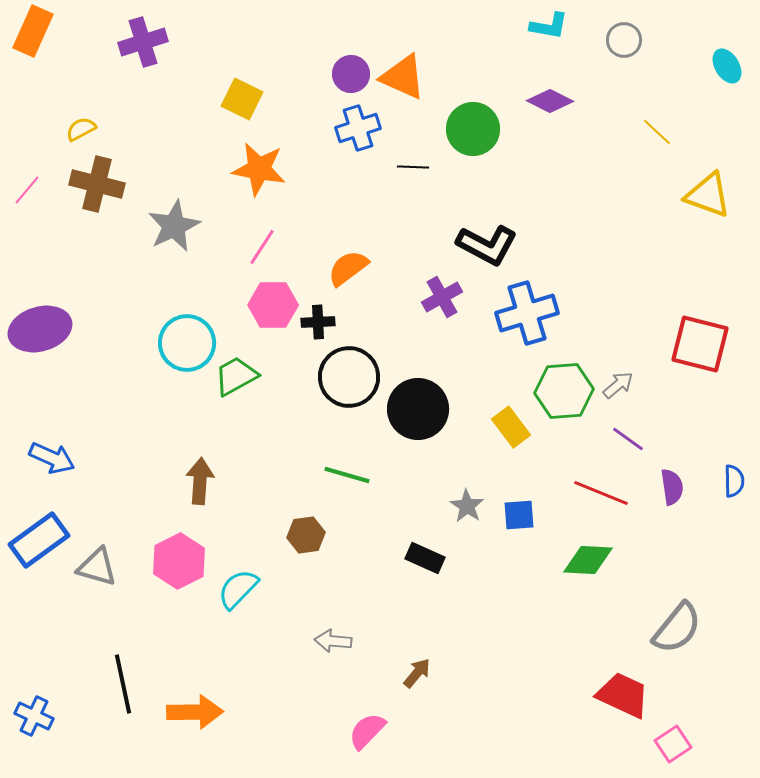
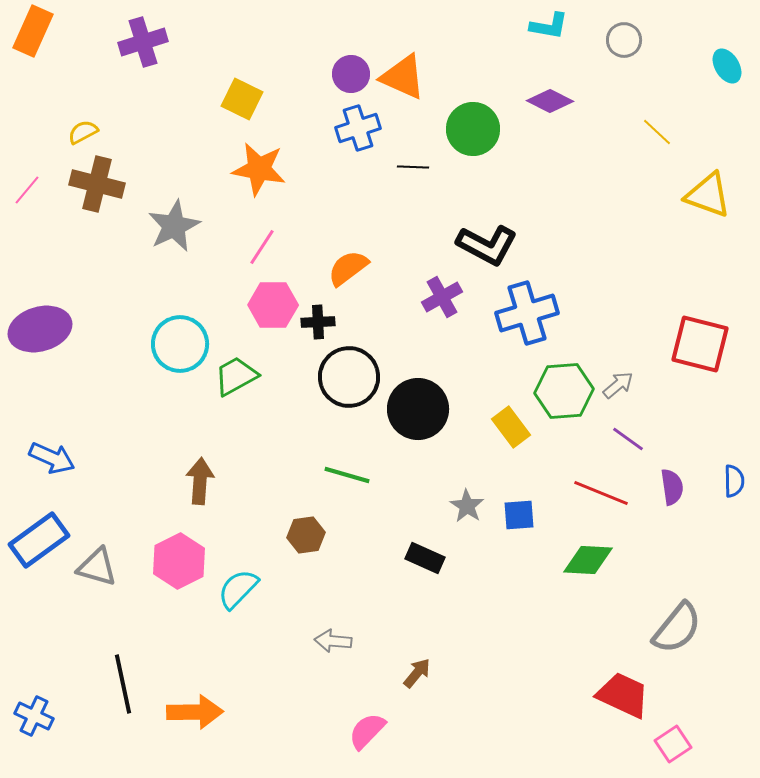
yellow semicircle at (81, 129): moved 2 px right, 3 px down
cyan circle at (187, 343): moved 7 px left, 1 px down
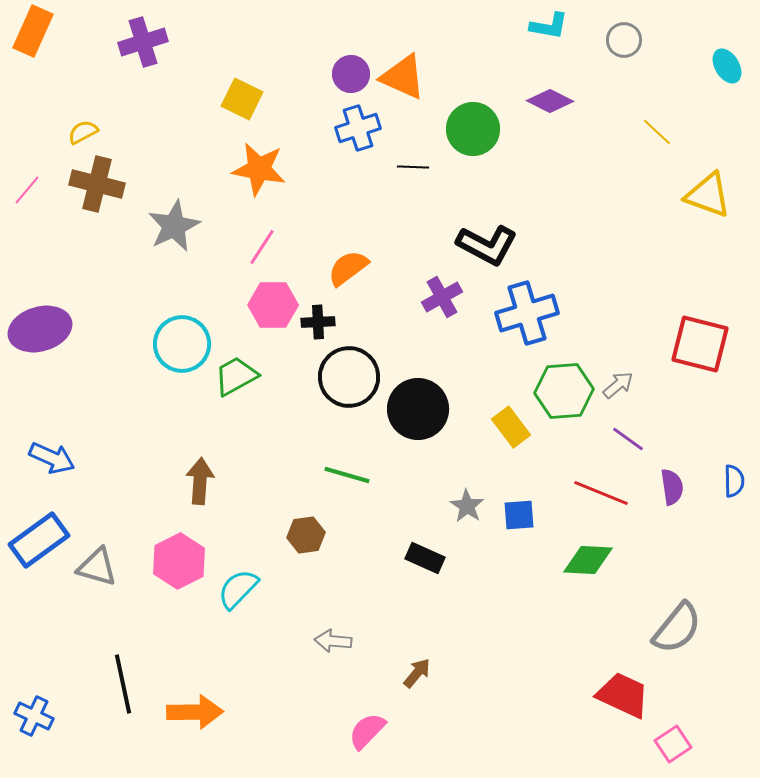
cyan circle at (180, 344): moved 2 px right
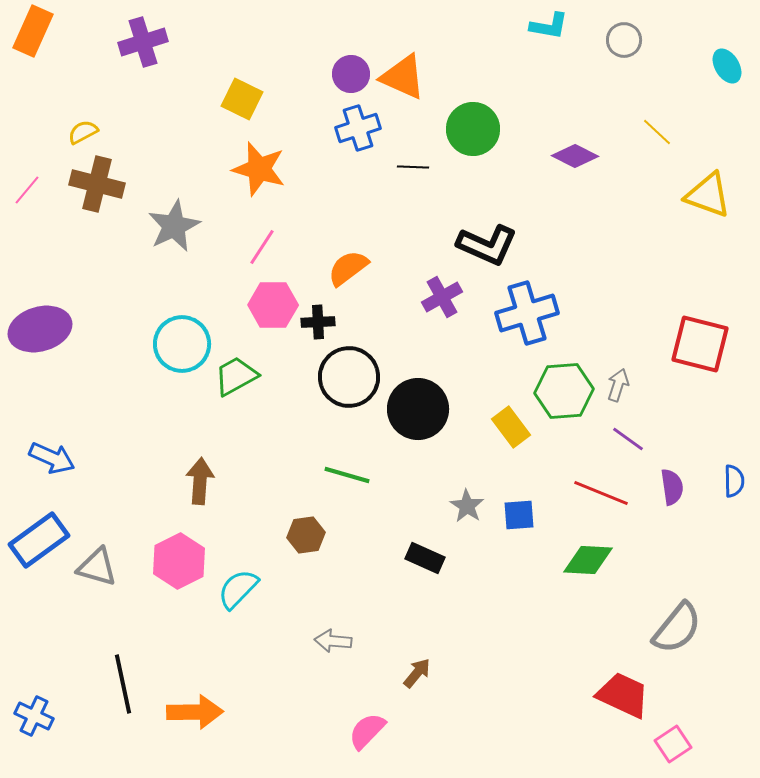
purple diamond at (550, 101): moved 25 px right, 55 px down
orange star at (259, 169): rotated 6 degrees clockwise
black L-shape at (487, 245): rotated 4 degrees counterclockwise
gray arrow at (618, 385): rotated 32 degrees counterclockwise
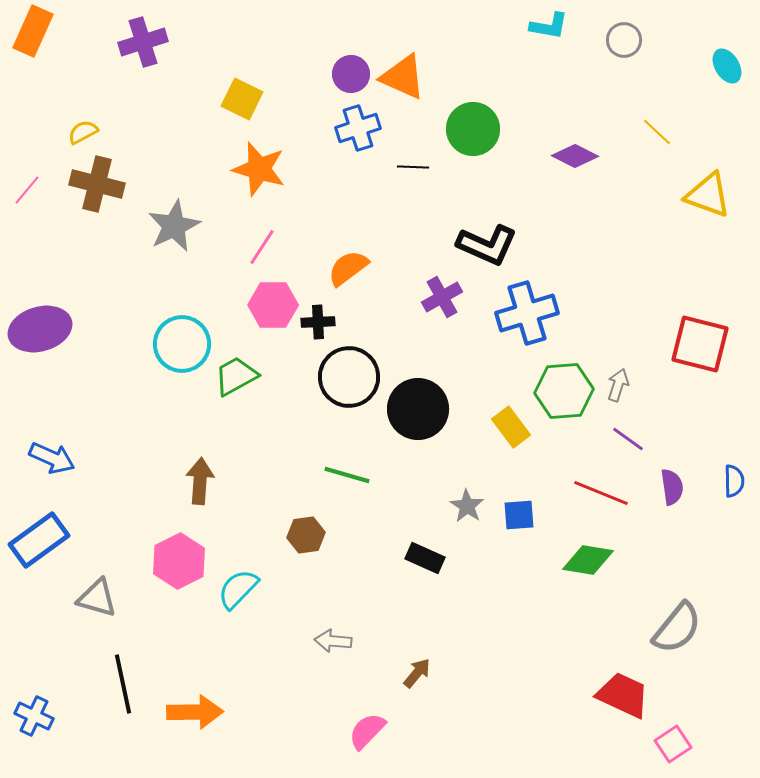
green diamond at (588, 560): rotated 6 degrees clockwise
gray triangle at (97, 567): moved 31 px down
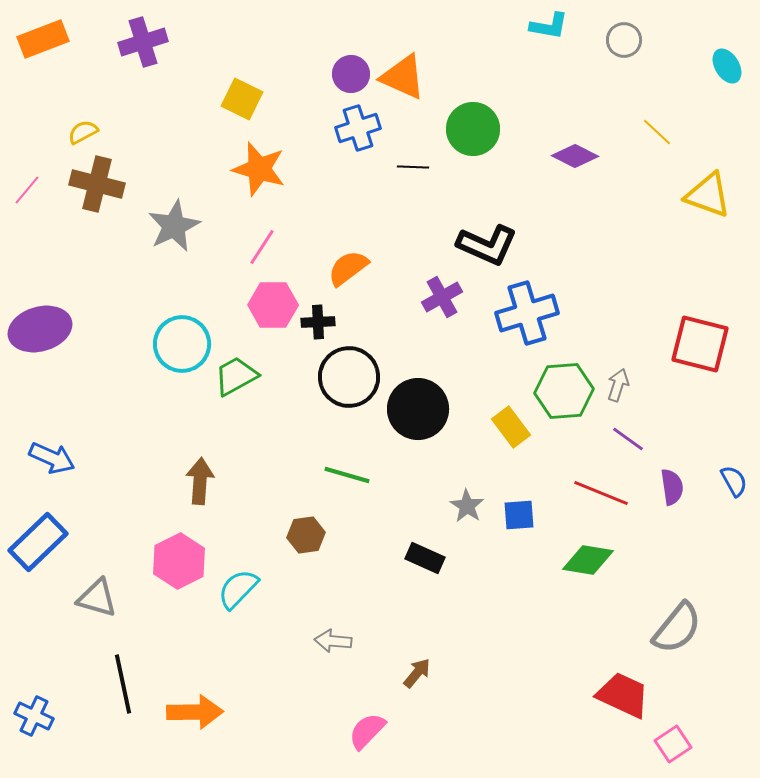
orange rectangle at (33, 31): moved 10 px right, 8 px down; rotated 45 degrees clockwise
blue semicircle at (734, 481): rotated 28 degrees counterclockwise
blue rectangle at (39, 540): moved 1 px left, 2 px down; rotated 8 degrees counterclockwise
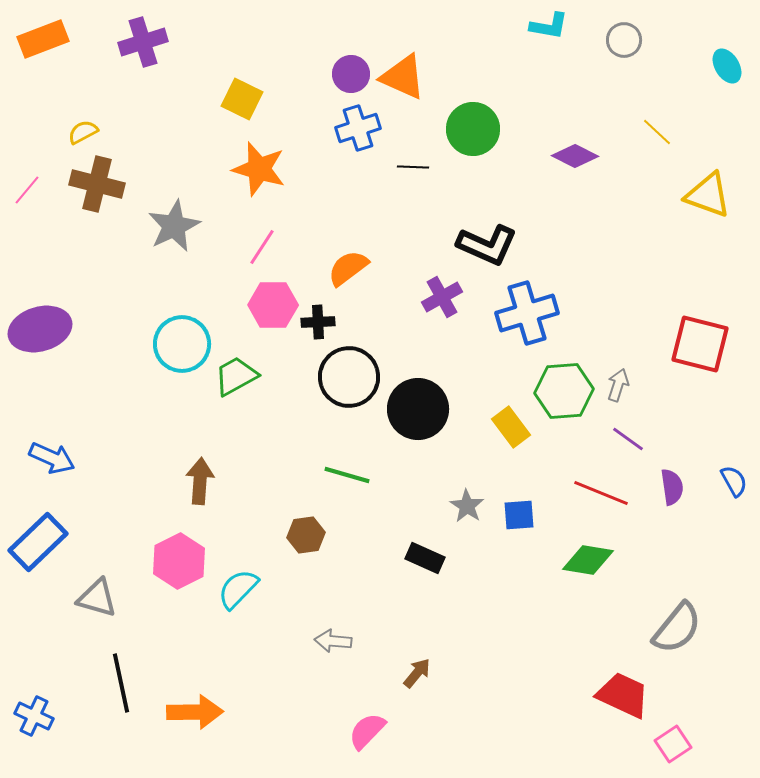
black line at (123, 684): moved 2 px left, 1 px up
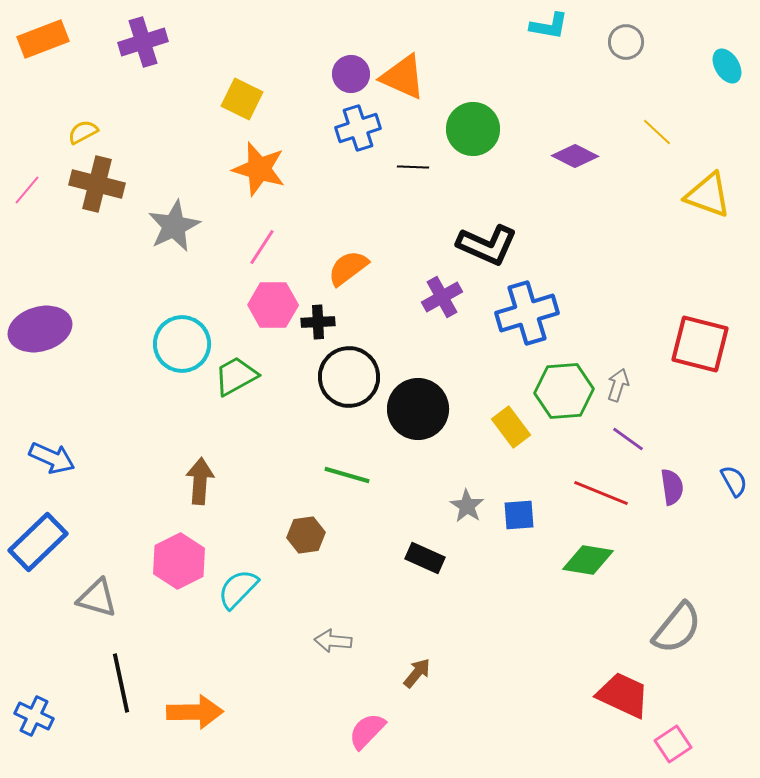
gray circle at (624, 40): moved 2 px right, 2 px down
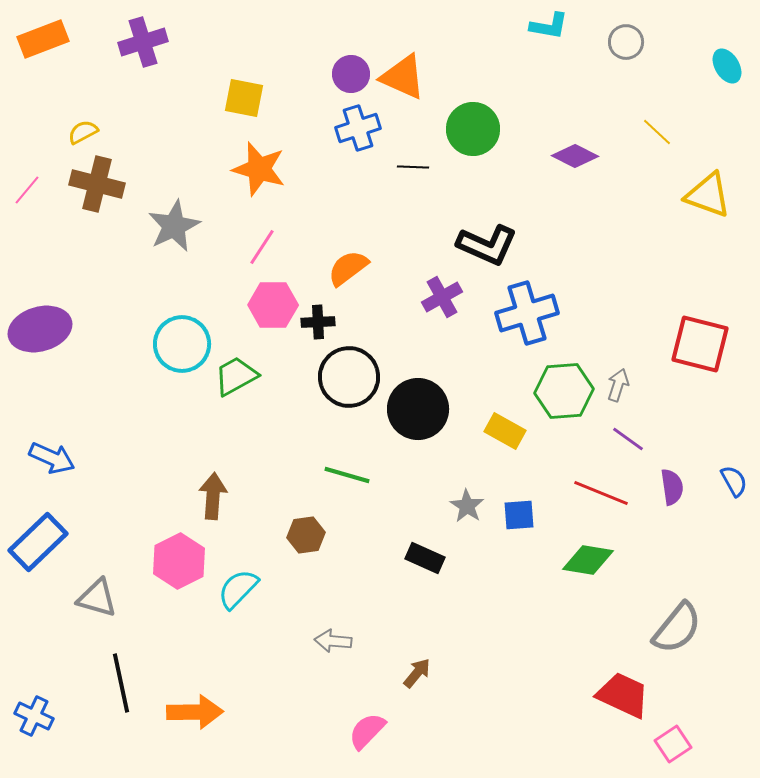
yellow square at (242, 99): moved 2 px right, 1 px up; rotated 15 degrees counterclockwise
yellow rectangle at (511, 427): moved 6 px left, 4 px down; rotated 24 degrees counterclockwise
brown arrow at (200, 481): moved 13 px right, 15 px down
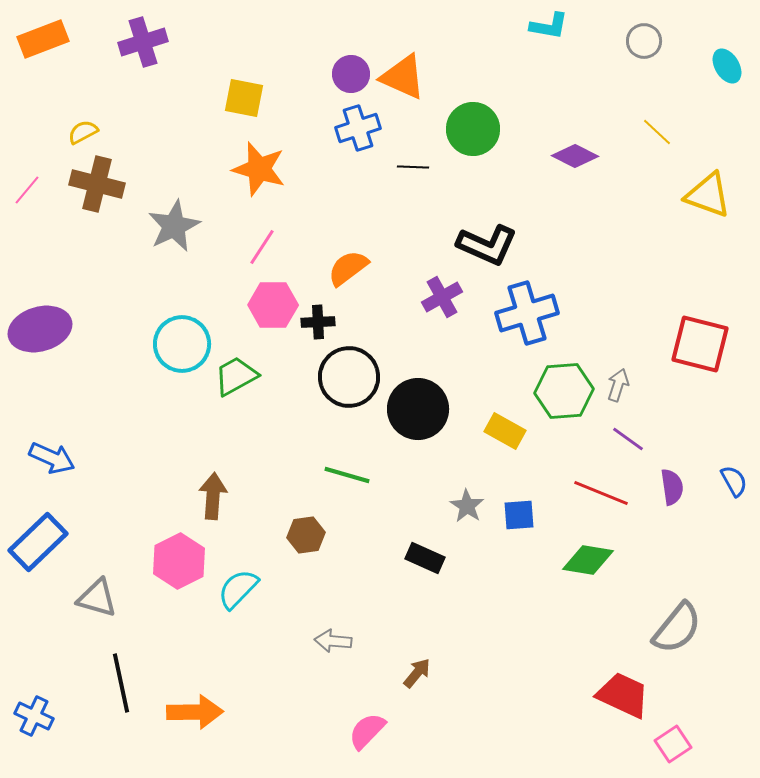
gray circle at (626, 42): moved 18 px right, 1 px up
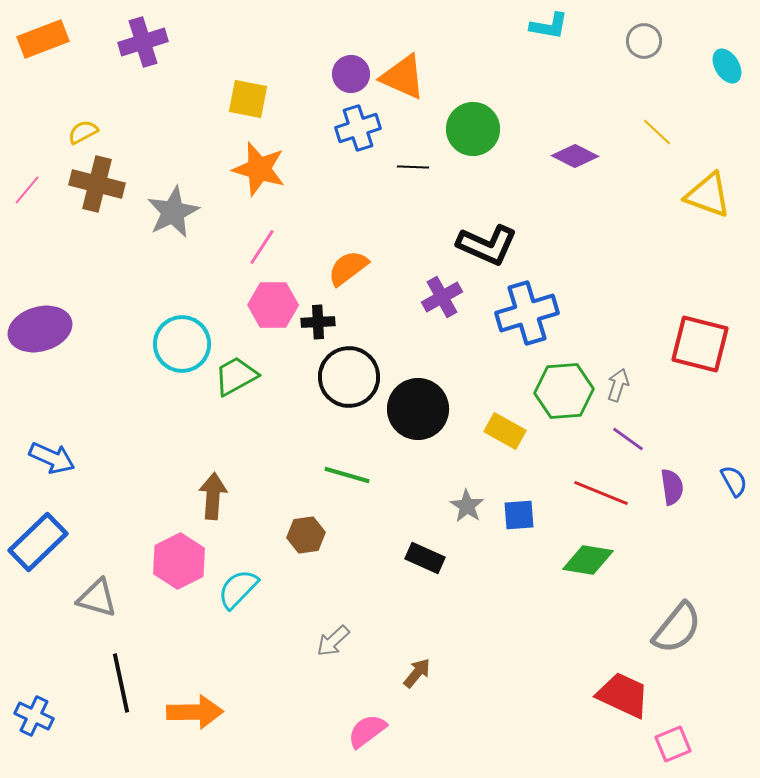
yellow square at (244, 98): moved 4 px right, 1 px down
gray star at (174, 226): moved 1 px left, 14 px up
gray arrow at (333, 641): rotated 48 degrees counterclockwise
pink semicircle at (367, 731): rotated 9 degrees clockwise
pink square at (673, 744): rotated 12 degrees clockwise
